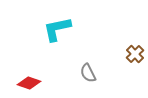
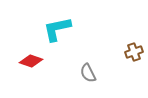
brown cross: moved 1 px left, 2 px up; rotated 24 degrees clockwise
red diamond: moved 2 px right, 22 px up
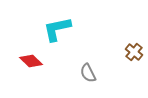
brown cross: rotated 30 degrees counterclockwise
red diamond: rotated 25 degrees clockwise
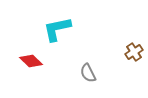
brown cross: rotated 18 degrees clockwise
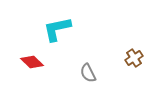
brown cross: moved 6 px down
red diamond: moved 1 px right, 1 px down
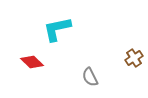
gray semicircle: moved 2 px right, 4 px down
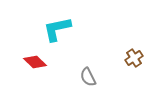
red diamond: moved 3 px right
gray semicircle: moved 2 px left
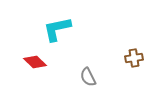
brown cross: rotated 24 degrees clockwise
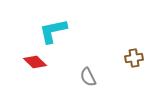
cyan L-shape: moved 4 px left, 2 px down
